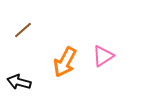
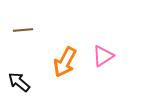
brown line: rotated 36 degrees clockwise
black arrow: rotated 25 degrees clockwise
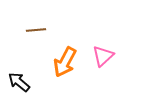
brown line: moved 13 px right
pink triangle: rotated 10 degrees counterclockwise
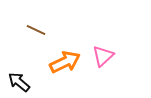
brown line: rotated 30 degrees clockwise
orange arrow: rotated 144 degrees counterclockwise
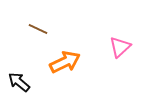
brown line: moved 2 px right, 1 px up
pink triangle: moved 17 px right, 9 px up
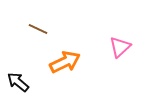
black arrow: moved 1 px left
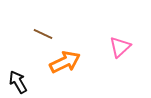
brown line: moved 5 px right, 5 px down
black arrow: rotated 20 degrees clockwise
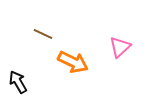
orange arrow: moved 8 px right; rotated 52 degrees clockwise
